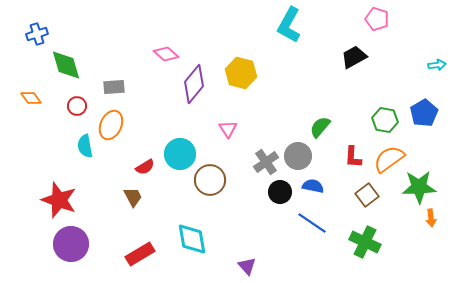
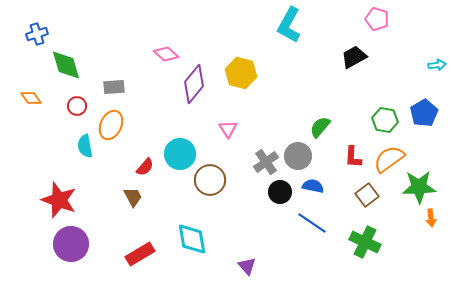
red semicircle: rotated 18 degrees counterclockwise
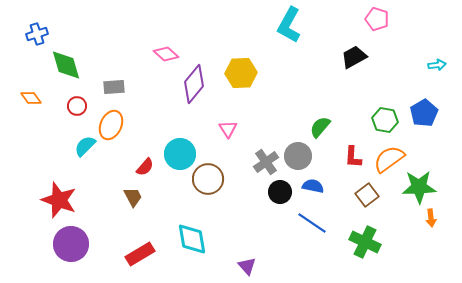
yellow hexagon: rotated 16 degrees counterclockwise
cyan semicircle: rotated 55 degrees clockwise
brown circle: moved 2 px left, 1 px up
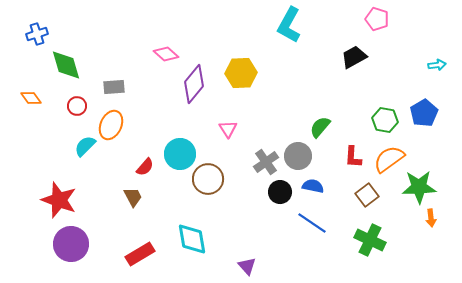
green cross: moved 5 px right, 2 px up
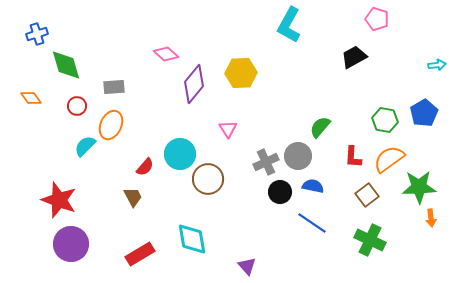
gray cross: rotated 10 degrees clockwise
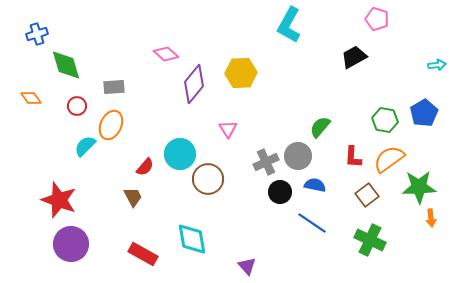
blue semicircle: moved 2 px right, 1 px up
red rectangle: moved 3 px right; rotated 60 degrees clockwise
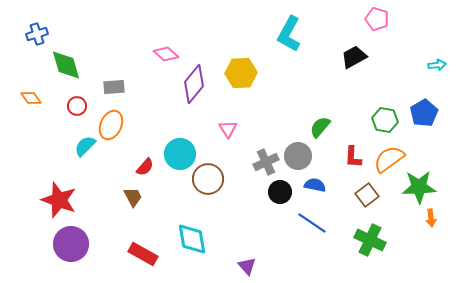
cyan L-shape: moved 9 px down
